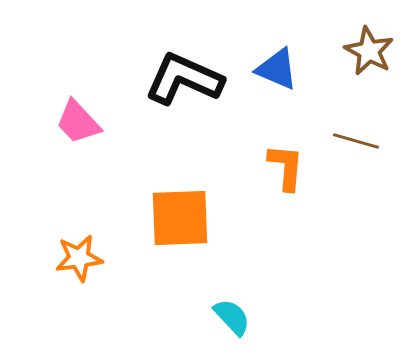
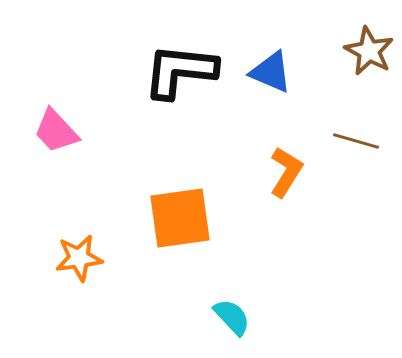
blue triangle: moved 6 px left, 3 px down
black L-shape: moved 4 px left, 8 px up; rotated 18 degrees counterclockwise
pink trapezoid: moved 22 px left, 9 px down
orange L-shape: moved 5 px down; rotated 27 degrees clockwise
orange square: rotated 6 degrees counterclockwise
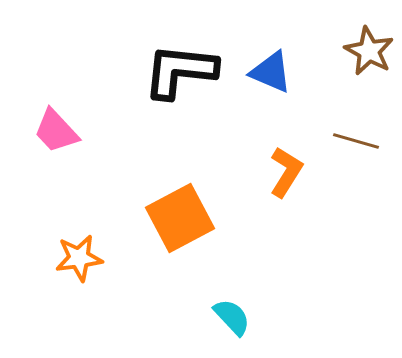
orange square: rotated 20 degrees counterclockwise
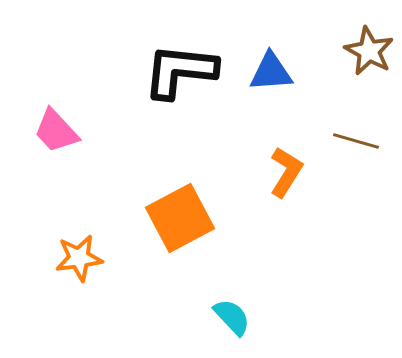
blue triangle: rotated 27 degrees counterclockwise
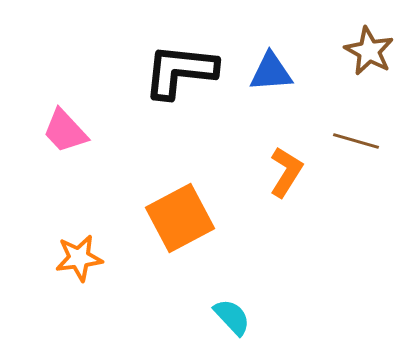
pink trapezoid: moved 9 px right
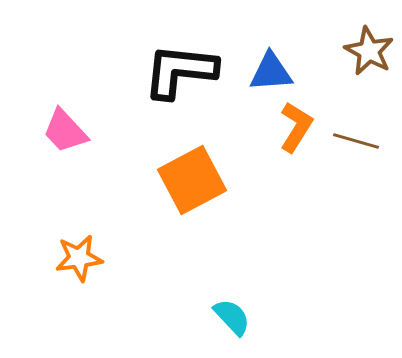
orange L-shape: moved 10 px right, 45 px up
orange square: moved 12 px right, 38 px up
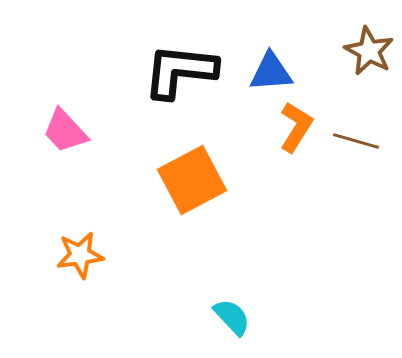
orange star: moved 1 px right, 3 px up
